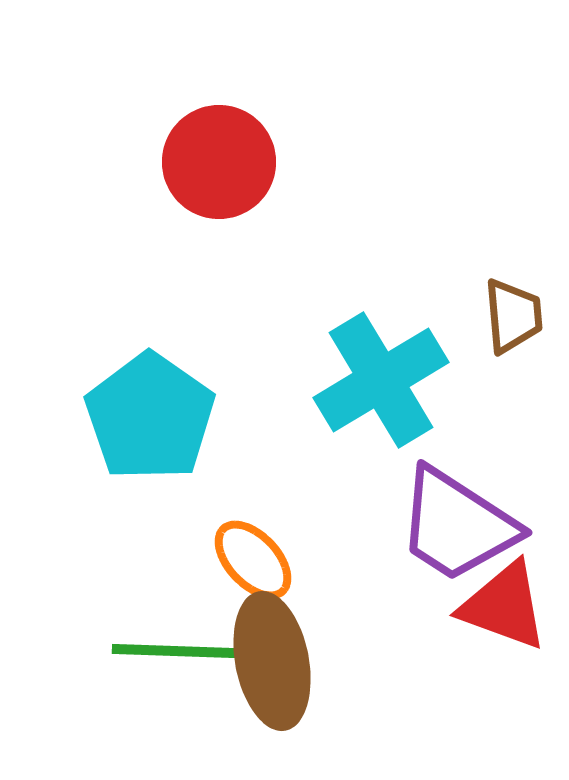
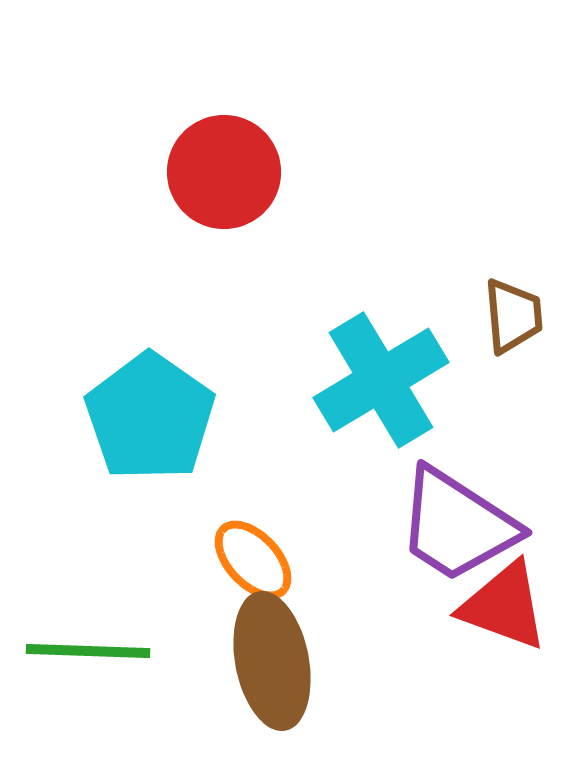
red circle: moved 5 px right, 10 px down
green line: moved 86 px left
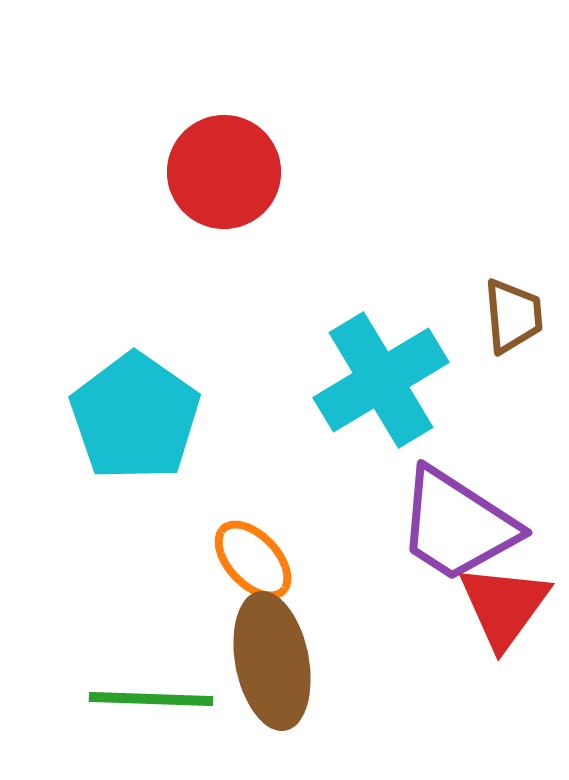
cyan pentagon: moved 15 px left
red triangle: rotated 46 degrees clockwise
green line: moved 63 px right, 48 px down
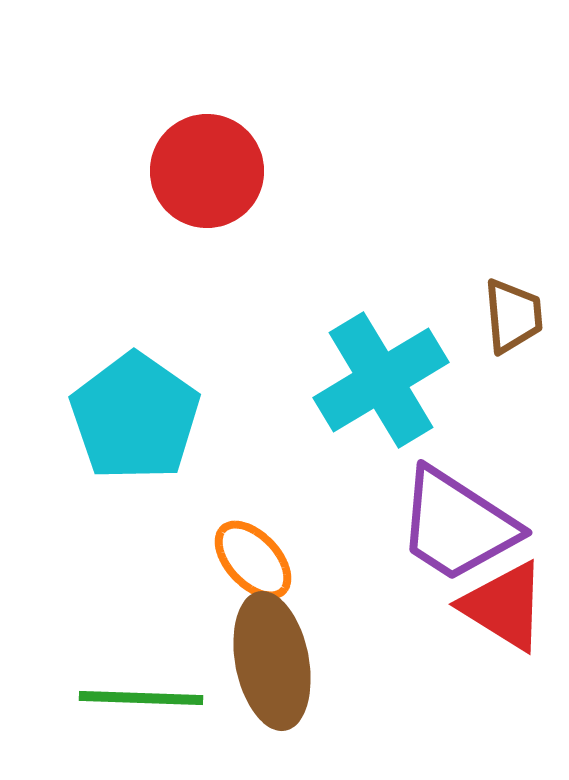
red circle: moved 17 px left, 1 px up
red triangle: rotated 34 degrees counterclockwise
green line: moved 10 px left, 1 px up
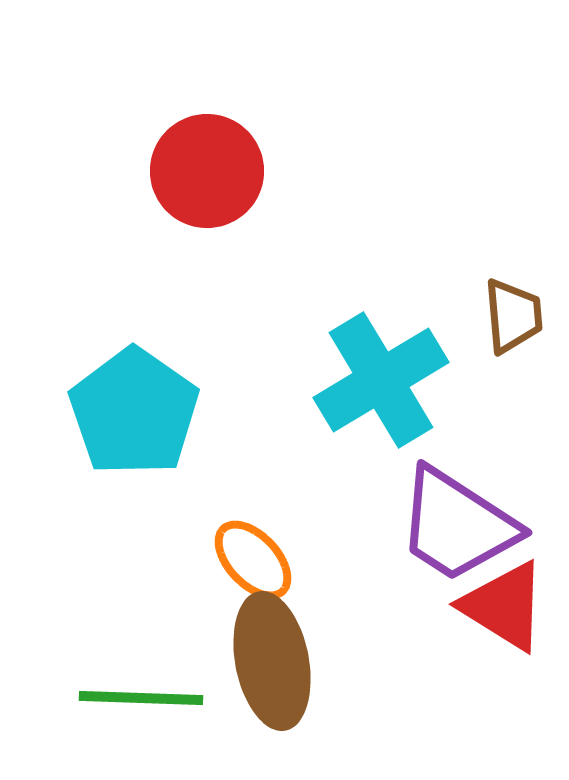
cyan pentagon: moved 1 px left, 5 px up
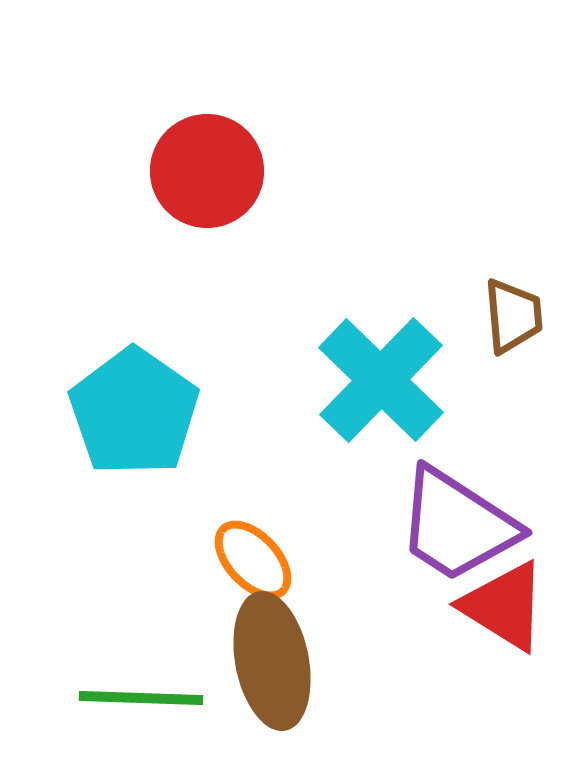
cyan cross: rotated 15 degrees counterclockwise
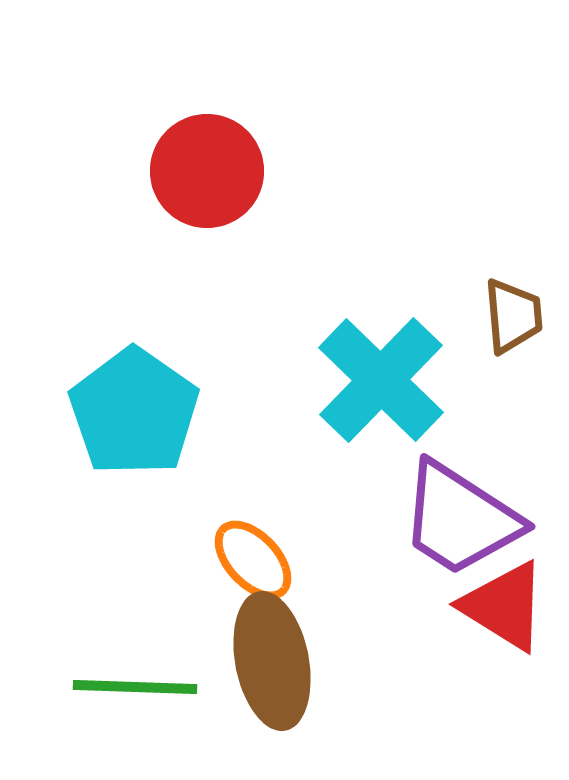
purple trapezoid: moved 3 px right, 6 px up
green line: moved 6 px left, 11 px up
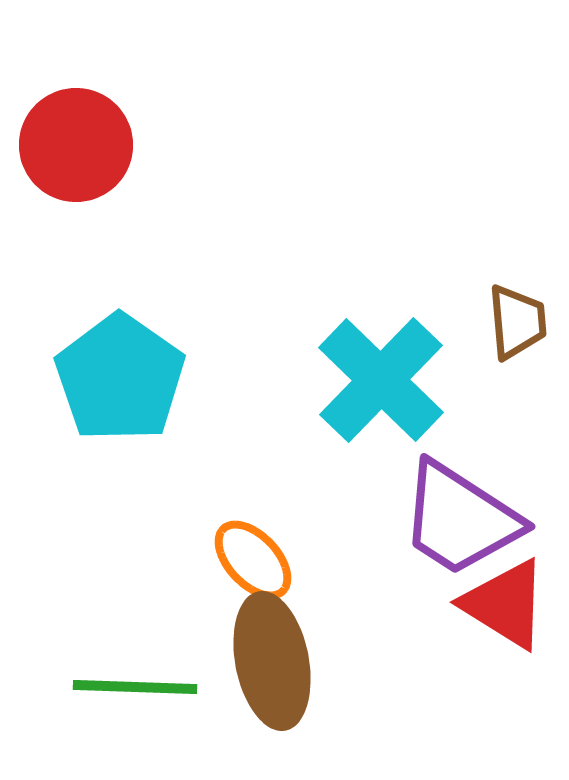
red circle: moved 131 px left, 26 px up
brown trapezoid: moved 4 px right, 6 px down
cyan pentagon: moved 14 px left, 34 px up
red triangle: moved 1 px right, 2 px up
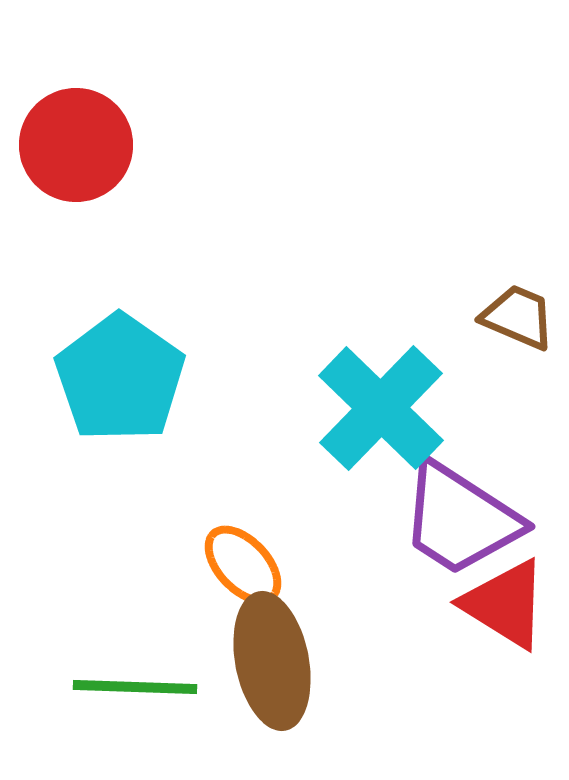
brown trapezoid: moved 1 px right, 5 px up; rotated 62 degrees counterclockwise
cyan cross: moved 28 px down
orange ellipse: moved 10 px left, 5 px down
